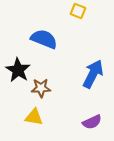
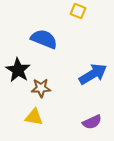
blue arrow: rotated 32 degrees clockwise
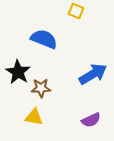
yellow square: moved 2 px left
black star: moved 2 px down
purple semicircle: moved 1 px left, 2 px up
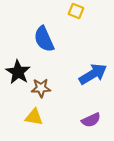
blue semicircle: rotated 136 degrees counterclockwise
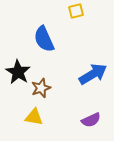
yellow square: rotated 35 degrees counterclockwise
brown star: rotated 18 degrees counterclockwise
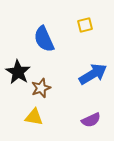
yellow square: moved 9 px right, 14 px down
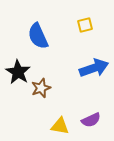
blue semicircle: moved 6 px left, 3 px up
blue arrow: moved 1 px right, 6 px up; rotated 12 degrees clockwise
yellow triangle: moved 26 px right, 9 px down
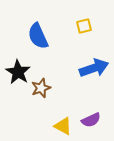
yellow square: moved 1 px left, 1 px down
yellow triangle: moved 3 px right; rotated 18 degrees clockwise
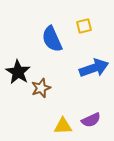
blue semicircle: moved 14 px right, 3 px down
yellow triangle: rotated 30 degrees counterclockwise
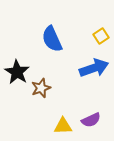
yellow square: moved 17 px right, 10 px down; rotated 21 degrees counterclockwise
black star: moved 1 px left
